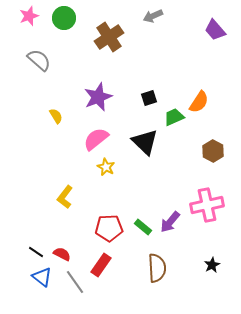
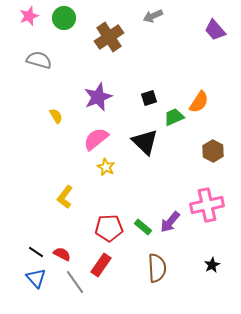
gray semicircle: rotated 25 degrees counterclockwise
blue triangle: moved 6 px left, 1 px down; rotated 10 degrees clockwise
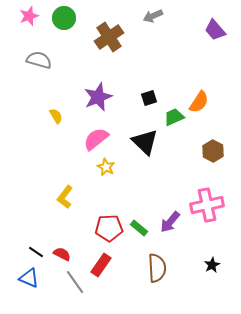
green rectangle: moved 4 px left, 1 px down
blue triangle: moved 7 px left; rotated 25 degrees counterclockwise
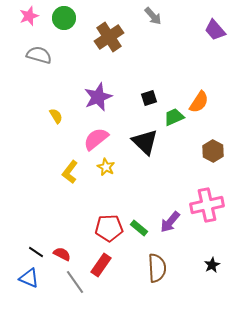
gray arrow: rotated 108 degrees counterclockwise
gray semicircle: moved 5 px up
yellow L-shape: moved 5 px right, 25 px up
